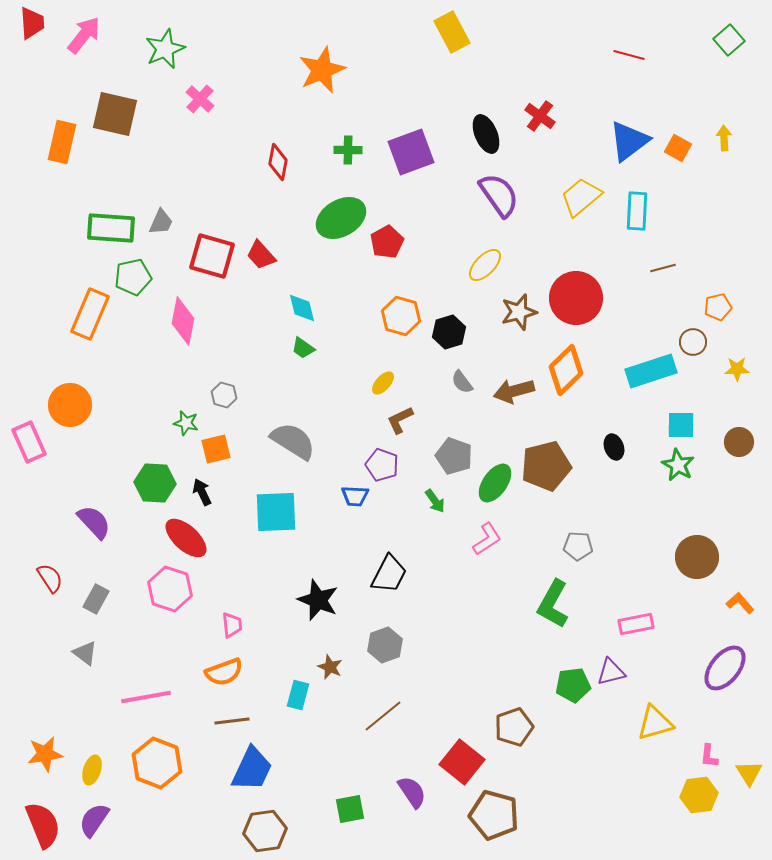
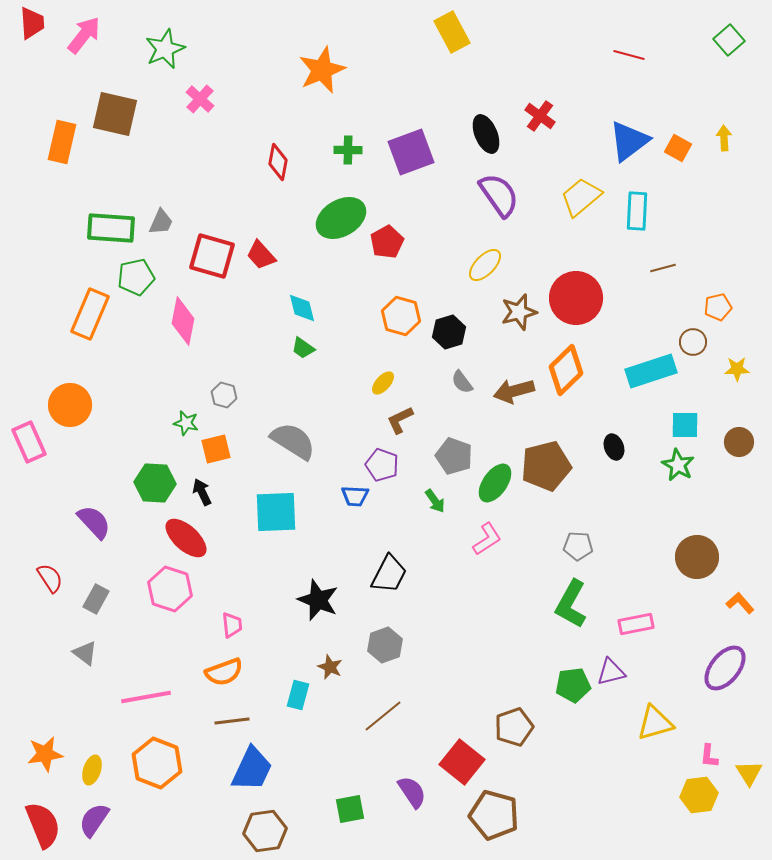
green pentagon at (133, 277): moved 3 px right
cyan square at (681, 425): moved 4 px right
green L-shape at (553, 604): moved 18 px right
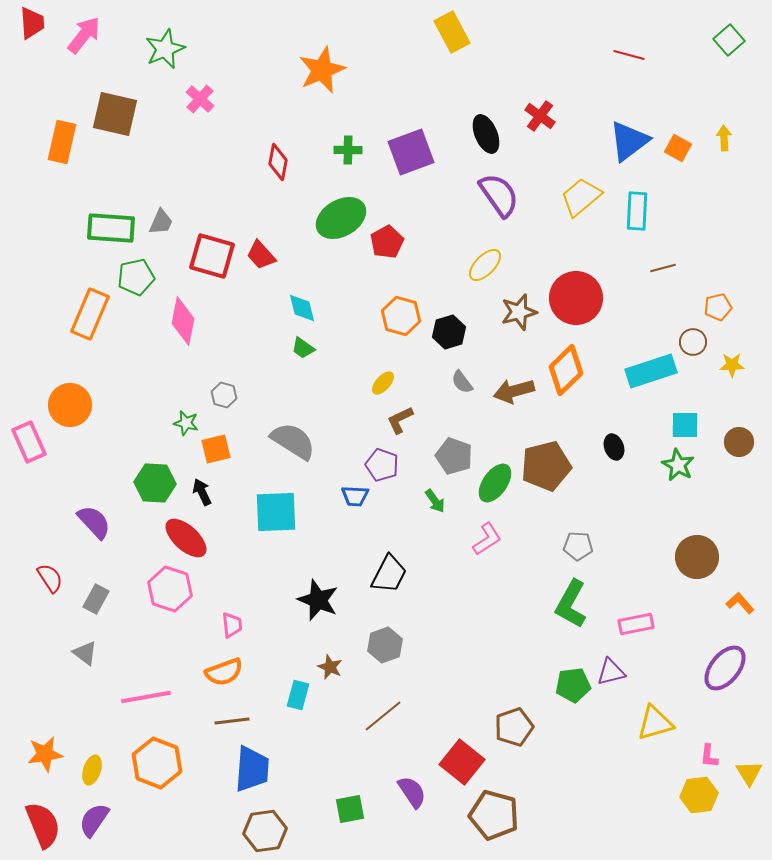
yellow star at (737, 369): moved 5 px left, 4 px up
blue trapezoid at (252, 769): rotated 21 degrees counterclockwise
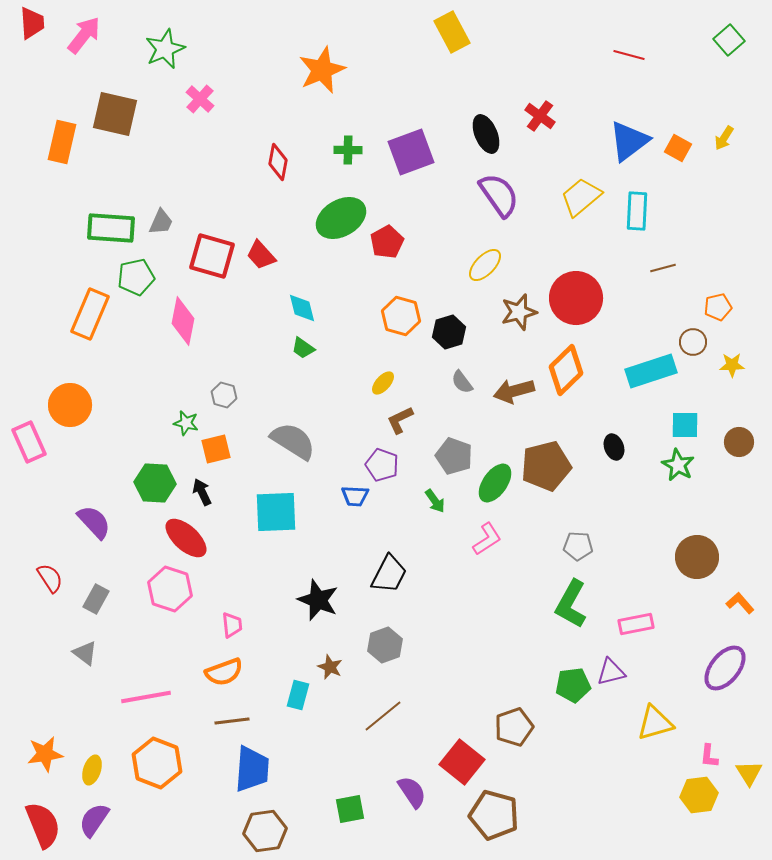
yellow arrow at (724, 138): rotated 145 degrees counterclockwise
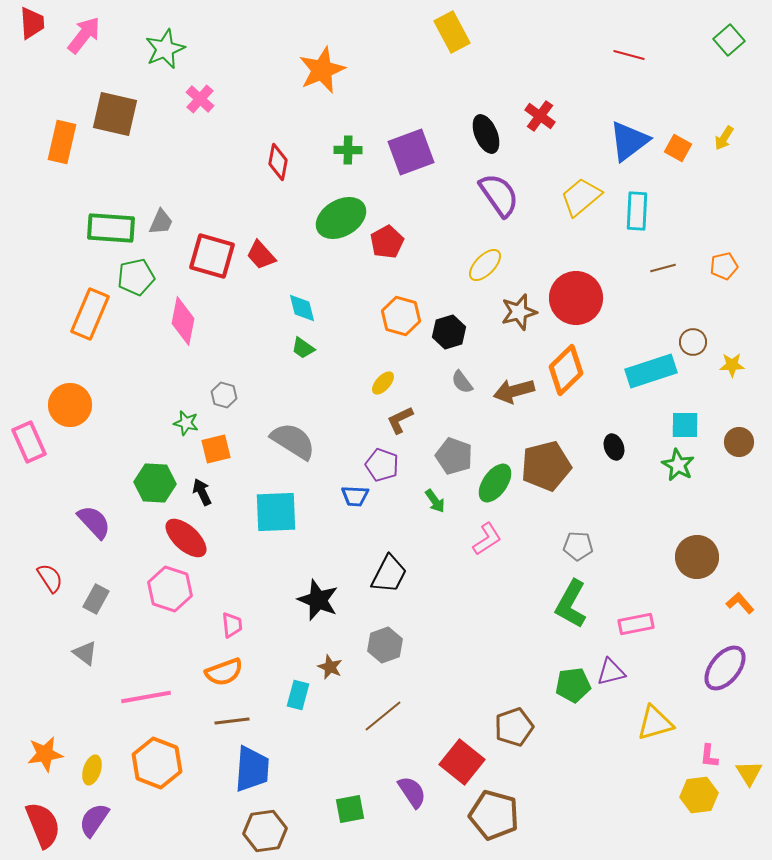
orange pentagon at (718, 307): moved 6 px right, 41 px up
